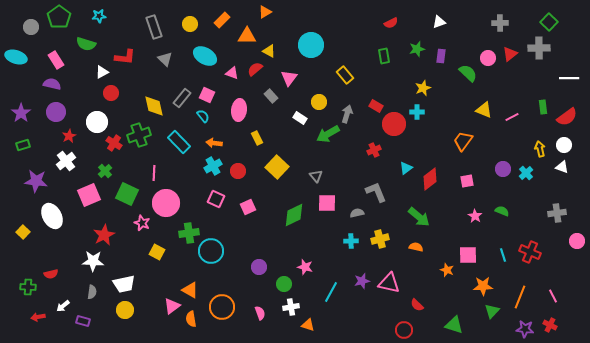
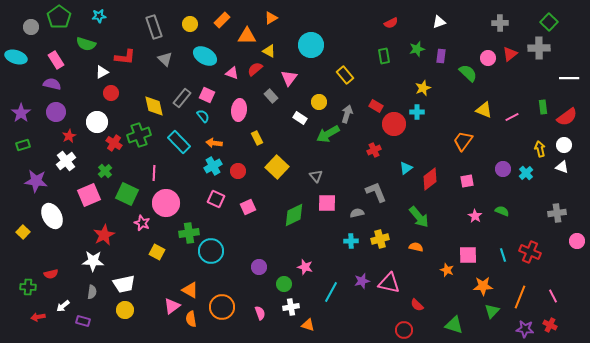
orange triangle at (265, 12): moved 6 px right, 6 px down
green arrow at (419, 217): rotated 10 degrees clockwise
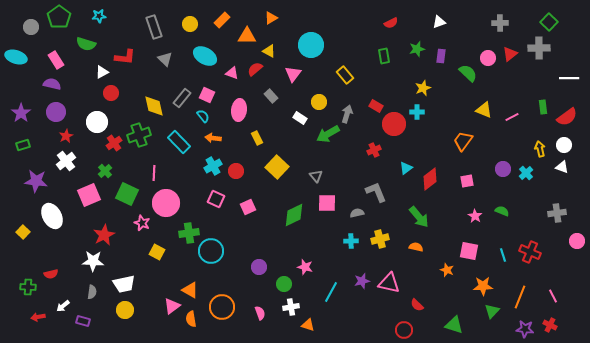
pink triangle at (289, 78): moved 4 px right, 4 px up
red star at (69, 136): moved 3 px left
red cross at (114, 143): rotated 21 degrees clockwise
orange arrow at (214, 143): moved 1 px left, 5 px up
red circle at (238, 171): moved 2 px left
pink square at (468, 255): moved 1 px right, 4 px up; rotated 12 degrees clockwise
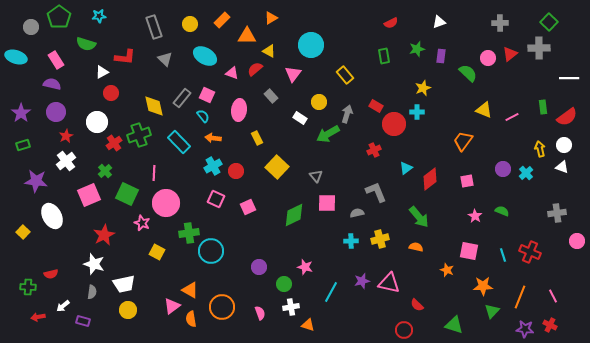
white star at (93, 261): moved 1 px right, 3 px down; rotated 15 degrees clockwise
yellow circle at (125, 310): moved 3 px right
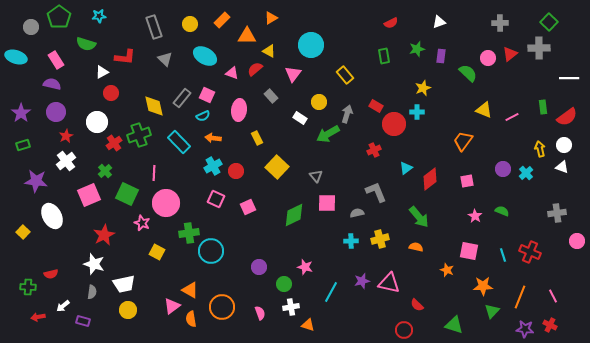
cyan semicircle at (203, 116): rotated 104 degrees clockwise
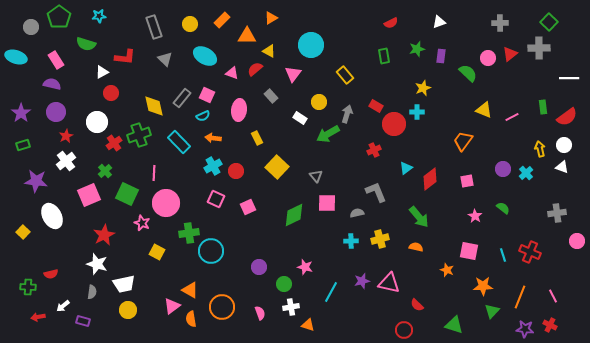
green semicircle at (502, 211): moved 1 px right, 3 px up; rotated 16 degrees clockwise
white star at (94, 264): moved 3 px right
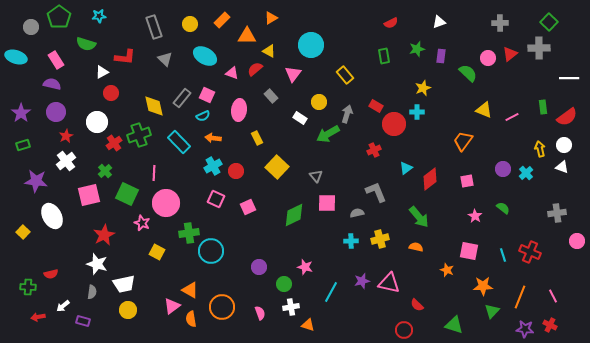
pink square at (89, 195): rotated 10 degrees clockwise
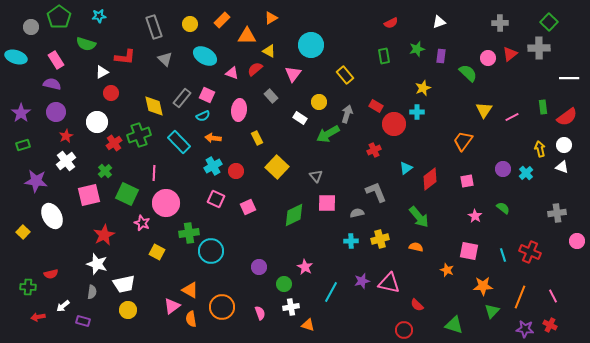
yellow triangle at (484, 110): rotated 42 degrees clockwise
pink star at (305, 267): rotated 14 degrees clockwise
